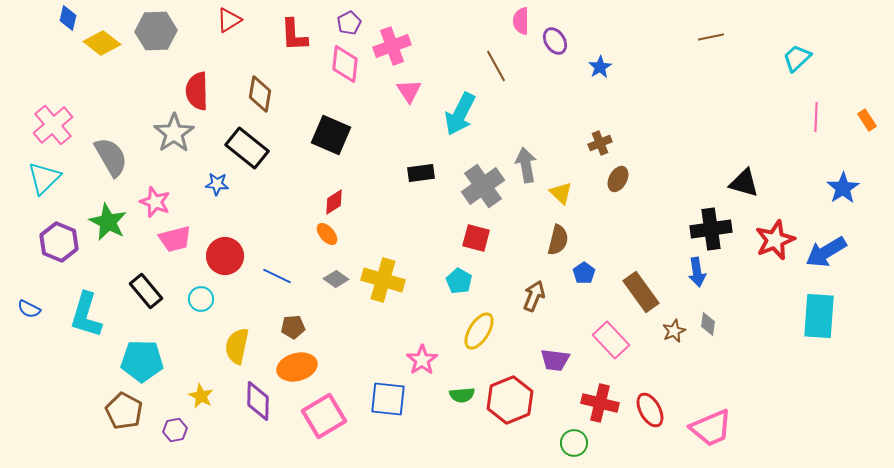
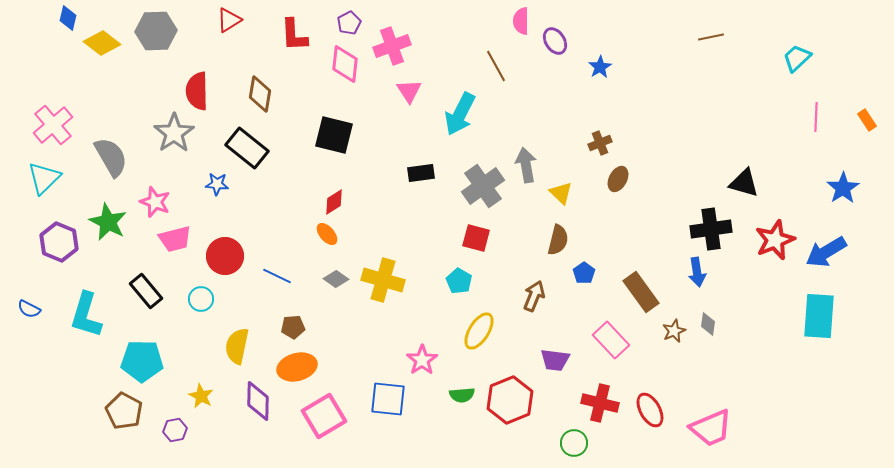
black square at (331, 135): moved 3 px right; rotated 9 degrees counterclockwise
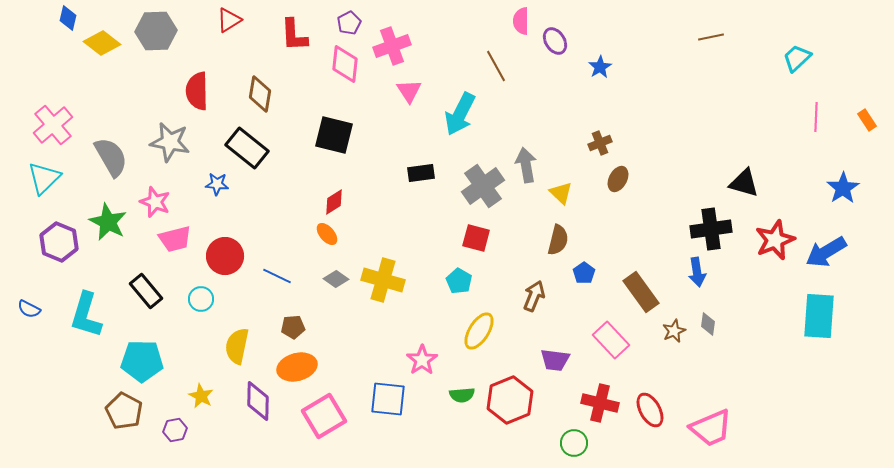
gray star at (174, 133): moved 4 px left, 9 px down; rotated 27 degrees counterclockwise
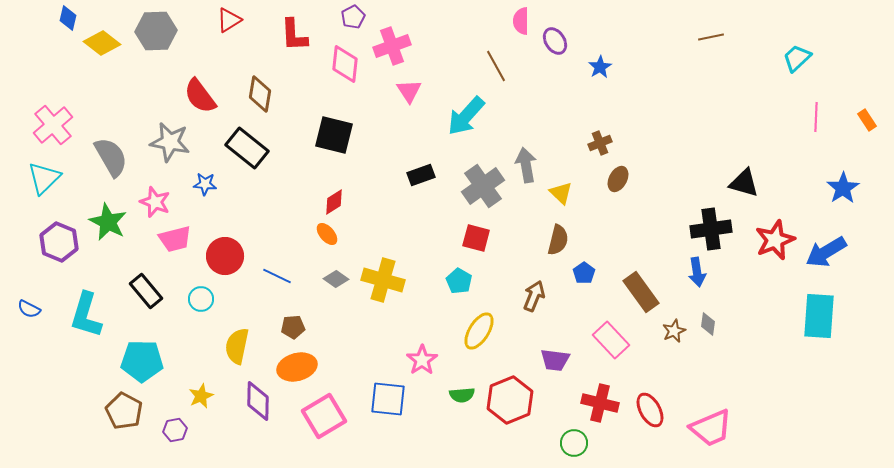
purple pentagon at (349, 23): moved 4 px right, 6 px up
red semicircle at (197, 91): moved 3 px right, 5 px down; rotated 36 degrees counterclockwise
cyan arrow at (460, 114): moved 6 px right, 2 px down; rotated 15 degrees clockwise
black rectangle at (421, 173): moved 2 px down; rotated 12 degrees counterclockwise
blue star at (217, 184): moved 12 px left
yellow star at (201, 396): rotated 20 degrees clockwise
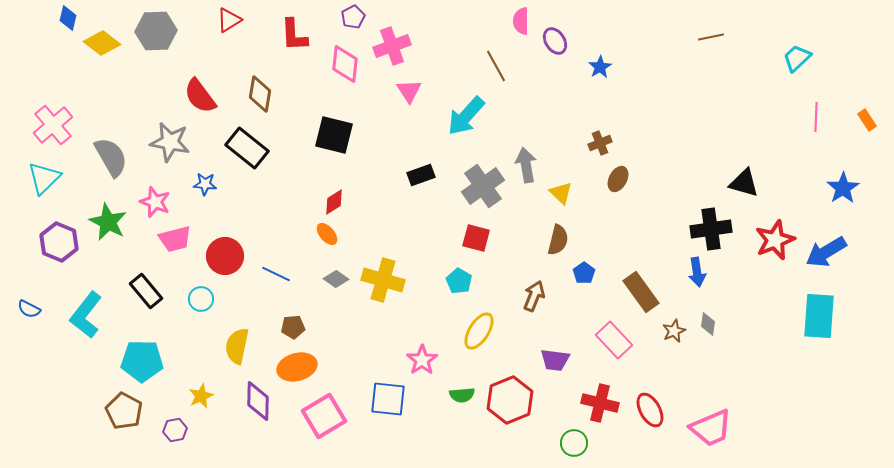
blue line at (277, 276): moved 1 px left, 2 px up
cyan L-shape at (86, 315): rotated 21 degrees clockwise
pink rectangle at (611, 340): moved 3 px right
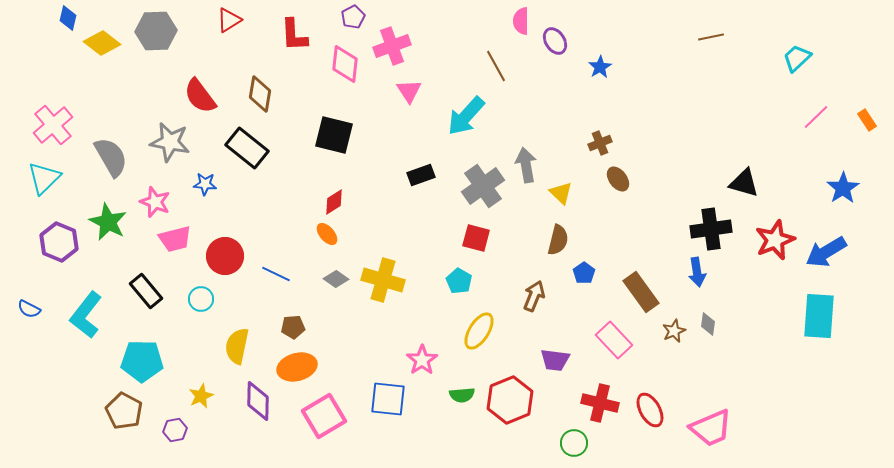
pink line at (816, 117): rotated 44 degrees clockwise
brown ellipse at (618, 179): rotated 65 degrees counterclockwise
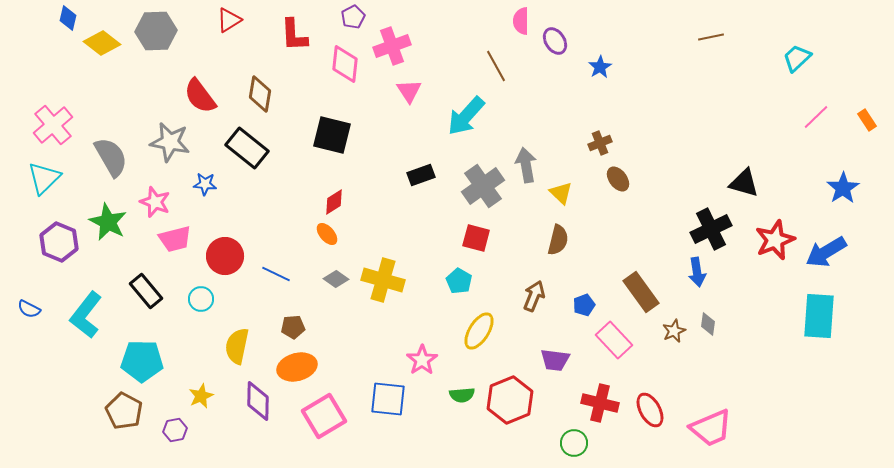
black square at (334, 135): moved 2 px left
black cross at (711, 229): rotated 18 degrees counterclockwise
blue pentagon at (584, 273): moved 32 px down; rotated 15 degrees clockwise
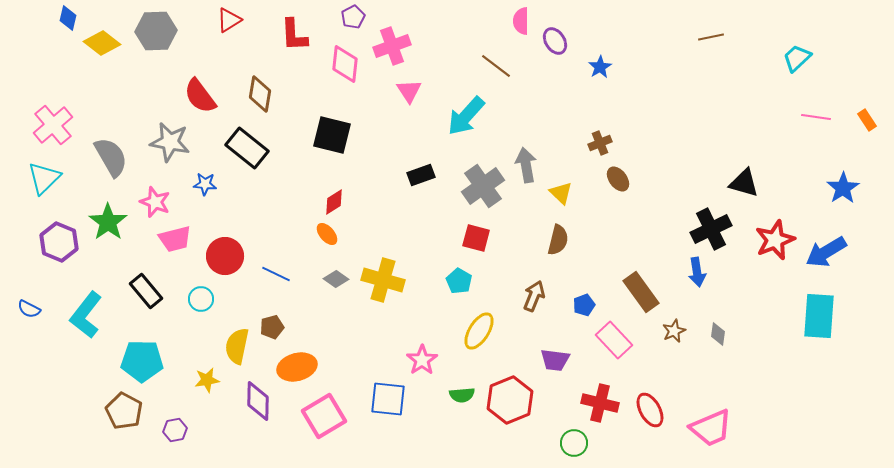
brown line at (496, 66): rotated 24 degrees counterclockwise
pink line at (816, 117): rotated 52 degrees clockwise
green star at (108, 222): rotated 9 degrees clockwise
gray diamond at (708, 324): moved 10 px right, 10 px down
brown pentagon at (293, 327): moved 21 px left; rotated 10 degrees counterclockwise
yellow star at (201, 396): moved 6 px right, 16 px up; rotated 15 degrees clockwise
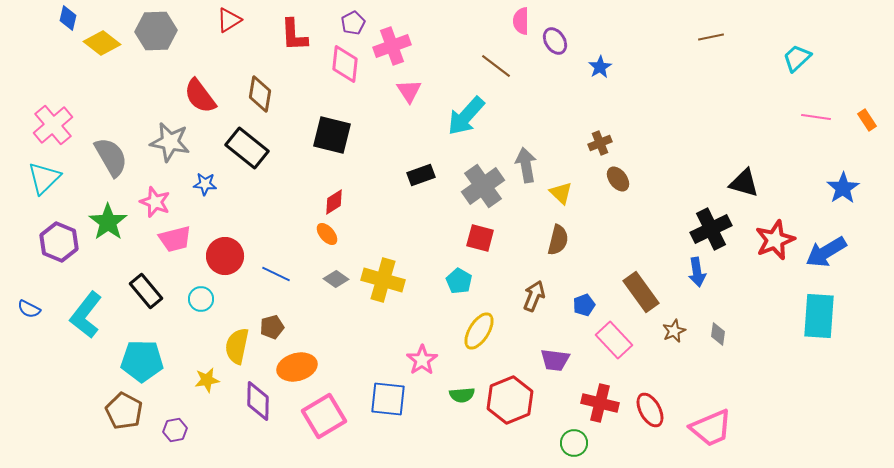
purple pentagon at (353, 17): moved 6 px down
red square at (476, 238): moved 4 px right
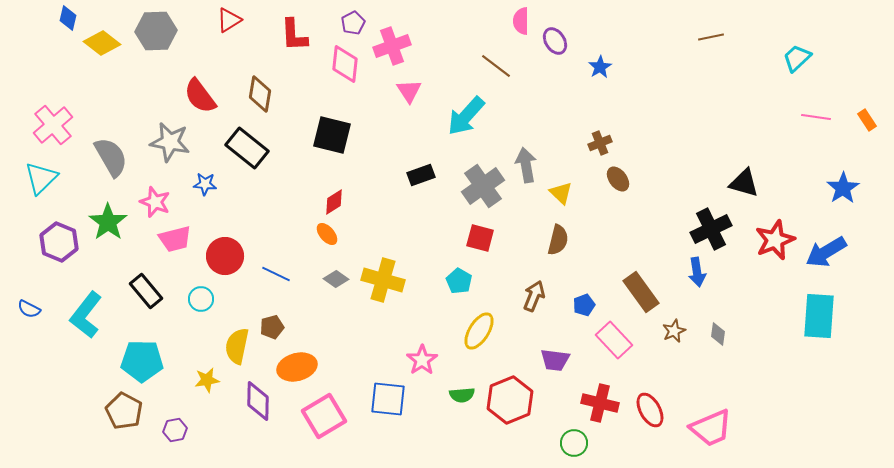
cyan triangle at (44, 178): moved 3 px left
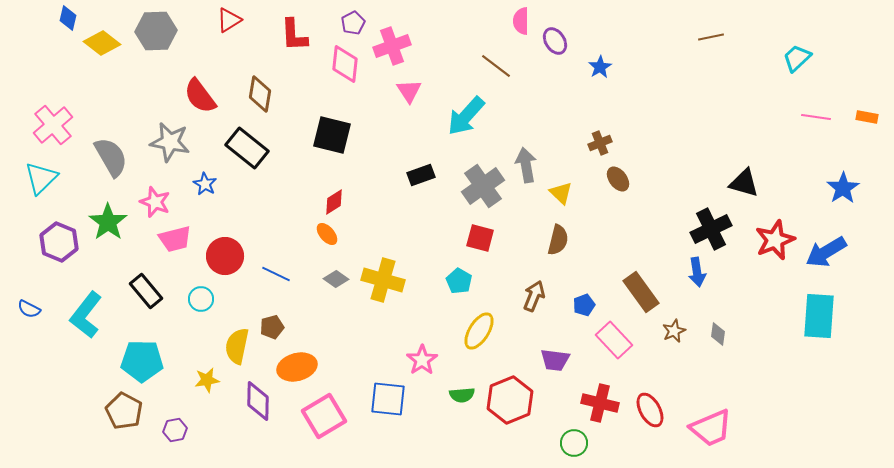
orange rectangle at (867, 120): moved 3 px up; rotated 45 degrees counterclockwise
blue star at (205, 184): rotated 25 degrees clockwise
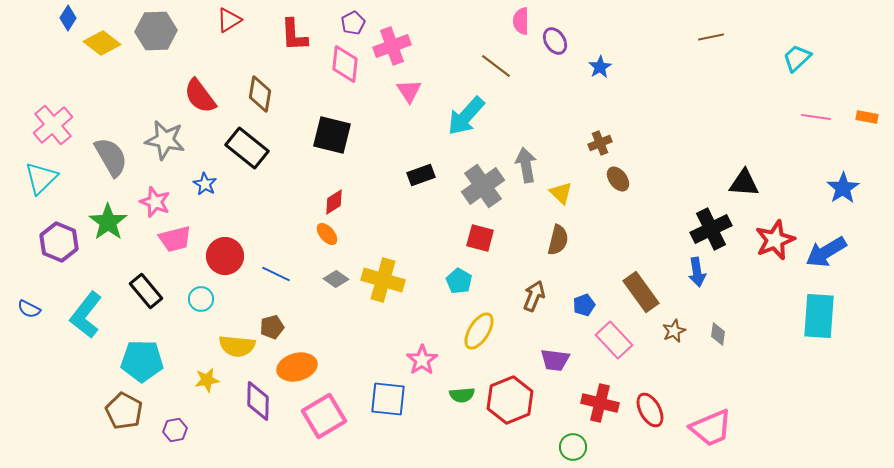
blue diamond at (68, 18): rotated 20 degrees clockwise
gray star at (170, 142): moved 5 px left, 2 px up
black triangle at (744, 183): rotated 12 degrees counterclockwise
yellow semicircle at (237, 346): rotated 96 degrees counterclockwise
green circle at (574, 443): moved 1 px left, 4 px down
